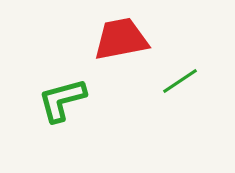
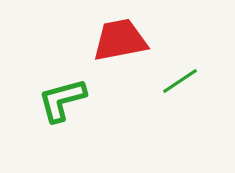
red trapezoid: moved 1 px left, 1 px down
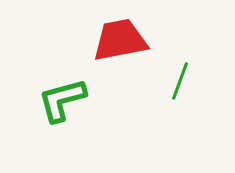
green line: rotated 36 degrees counterclockwise
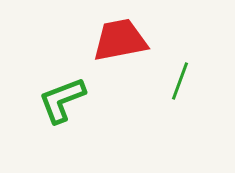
green L-shape: rotated 6 degrees counterclockwise
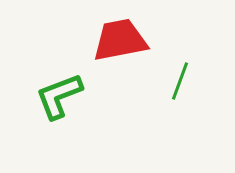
green L-shape: moved 3 px left, 4 px up
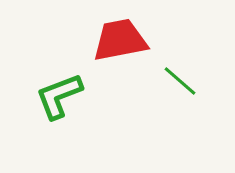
green line: rotated 69 degrees counterclockwise
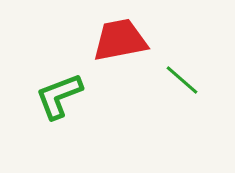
green line: moved 2 px right, 1 px up
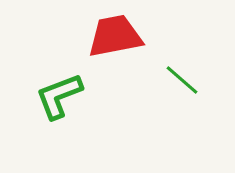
red trapezoid: moved 5 px left, 4 px up
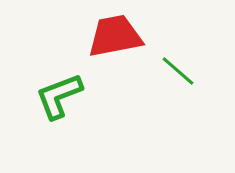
green line: moved 4 px left, 9 px up
